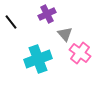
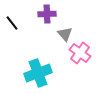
purple cross: rotated 24 degrees clockwise
black line: moved 1 px right, 1 px down
cyan cross: moved 14 px down
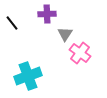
gray triangle: rotated 14 degrees clockwise
cyan cross: moved 10 px left, 3 px down
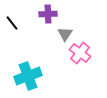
purple cross: moved 1 px right
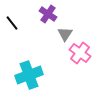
purple cross: rotated 36 degrees clockwise
cyan cross: moved 1 px right, 1 px up
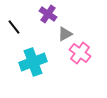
black line: moved 2 px right, 4 px down
gray triangle: rotated 28 degrees clockwise
cyan cross: moved 4 px right, 13 px up
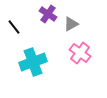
gray triangle: moved 6 px right, 10 px up
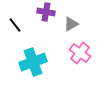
purple cross: moved 2 px left, 2 px up; rotated 24 degrees counterclockwise
black line: moved 1 px right, 2 px up
